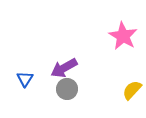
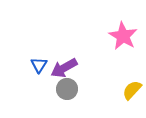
blue triangle: moved 14 px right, 14 px up
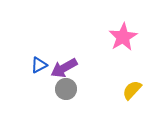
pink star: moved 1 px down; rotated 12 degrees clockwise
blue triangle: rotated 30 degrees clockwise
gray circle: moved 1 px left
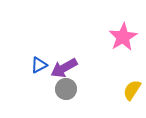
yellow semicircle: rotated 10 degrees counterclockwise
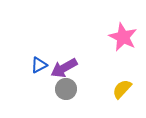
pink star: rotated 16 degrees counterclockwise
yellow semicircle: moved 10 px left, 1 px up; rotated 10 degrees clockwise
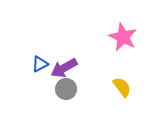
blue triangle: moved 1 px right, 1 px up
yellow semicircle: moved 2 px up; rotated 100 degrees clockwise
